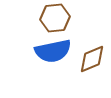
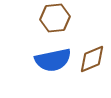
blue semicircle: moved 9 px down
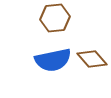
brown diamond: rotated 72 degrees clockwise
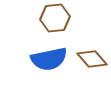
blue semicircle: moved 4 px left, 1 px up
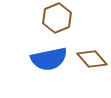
brown hexagon: moved 2 px right; rotated 16 degrees counterclockwise
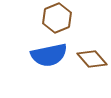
blue semicircle: moved 4 px up
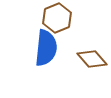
blue semicircle: moved 3 px left, 7 px up; rotated 72 degrees counterclockwise
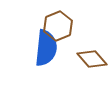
brown hexagon: moved 1 px right, 8 px down
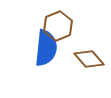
brown diamond: moved 3 px left
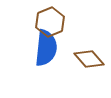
brown hexagon: moved 8 px left, 4 px up
